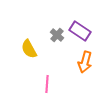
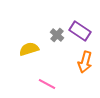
yellow semicircle: rotated 102 degrees clockwise
pink line: rotated 66 degrees counterclockwise
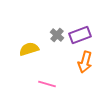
purple rectangle: moved 4 px down; rotated 55 degrees counterclockwise
pink line: rotated 12 degrees counterclockwise
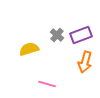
purple rectangle: moved 1 px right
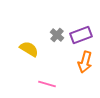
yellow semicircle: rotated 48 degrees clockwise
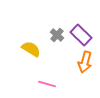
purple rectangle: rotated 65 degrees clockwise
yellow semicircle: moved 2 px right
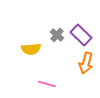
yellow semicircle: rotated 144 degrees clockwise
orange arrow: moved 1 px right, 1 px down
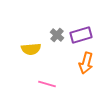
purple rectangle: rotated 60 degrees counterclockwise
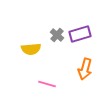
purple rectangle: moved 1 px left, 1 px up
orange arrow: moved 1 px left, 6 px down
